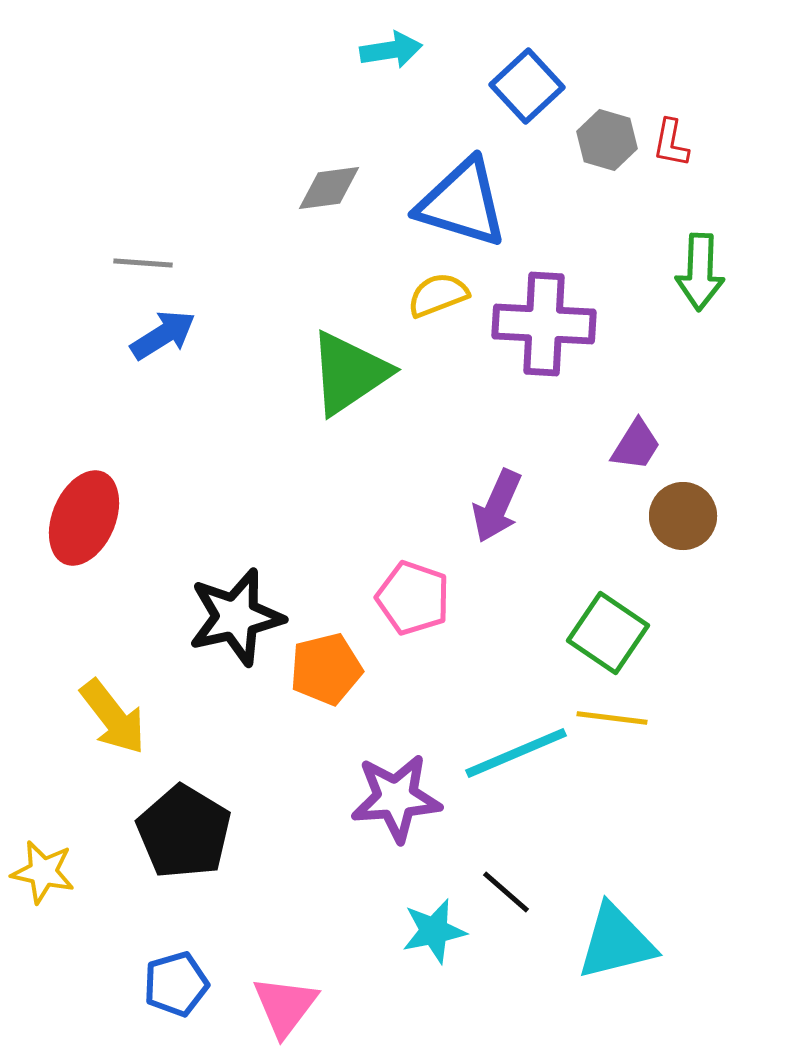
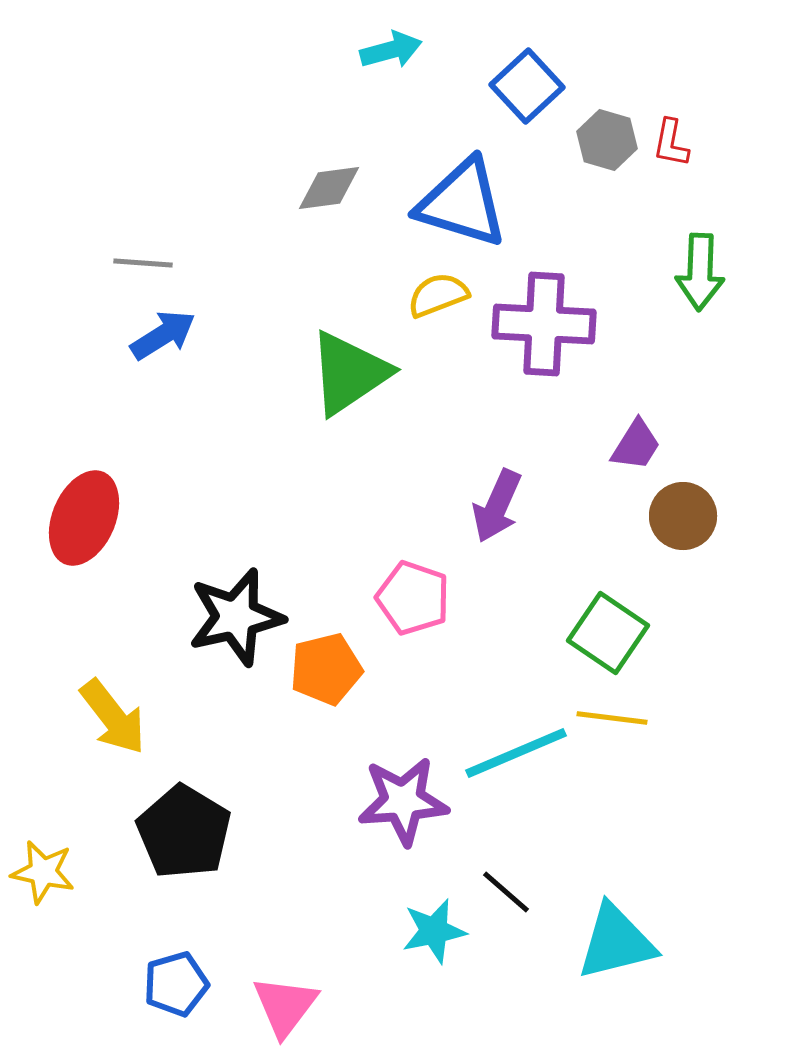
cyan arrow: rotated 6 degrees counterclockwise
purple star: moved 7 px right, 3 px down
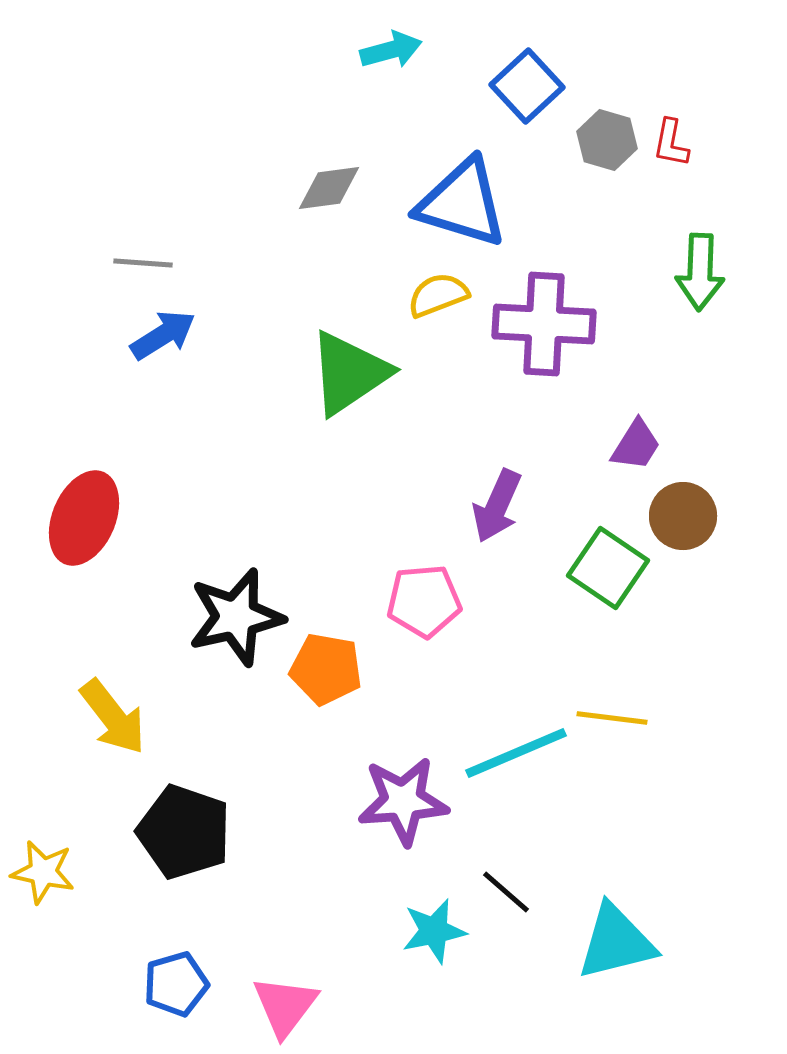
pink pentagon: moved 11 px right, 3 px down; rotated 24 degrees counterclockwise
green square: moved 65 px up
orange pentagon: rotated 24 degrees clockwise
black pentagon: rotated 12 degrees counterclockwise
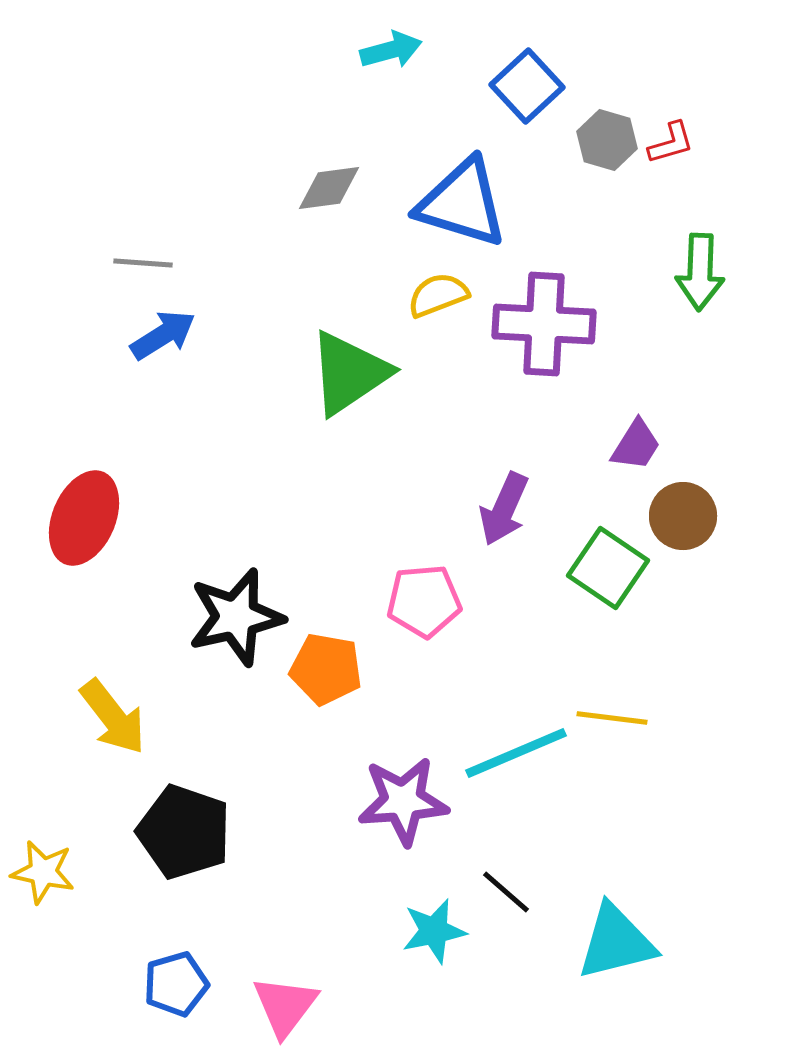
red L-shape: rotated 117 degrees counterclockwise
purple arrow: moved 7 px right, 3 px down
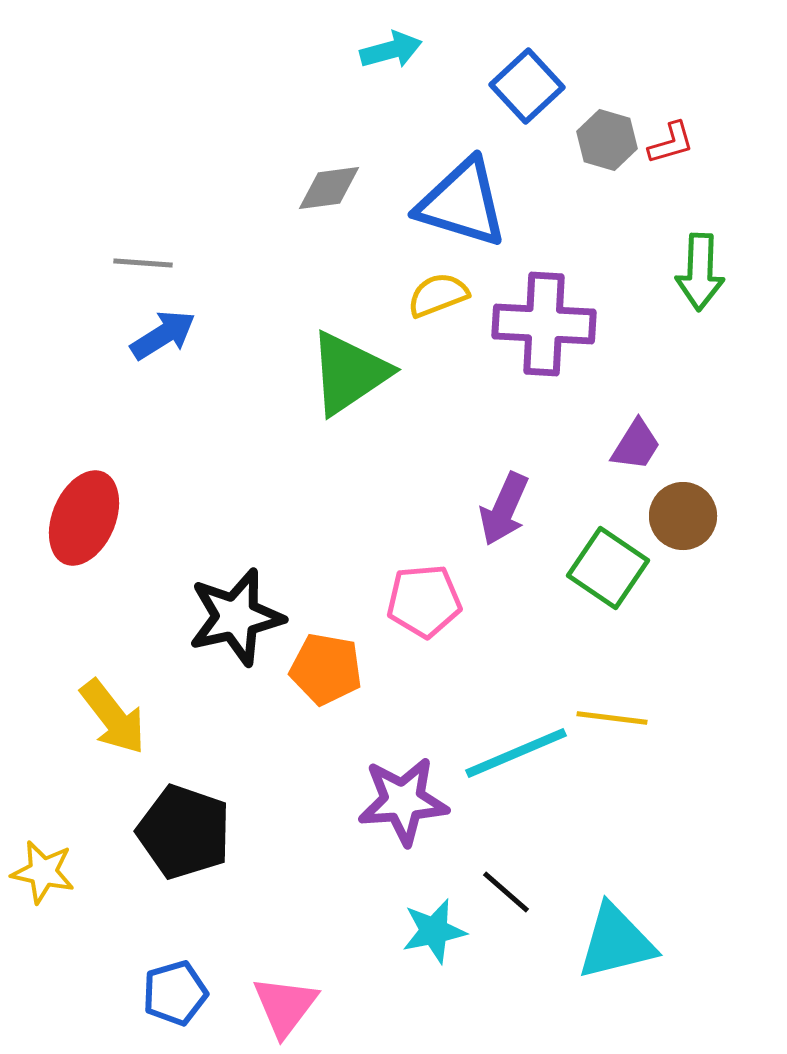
blue pentagon: moved 1 px left, 9 px down
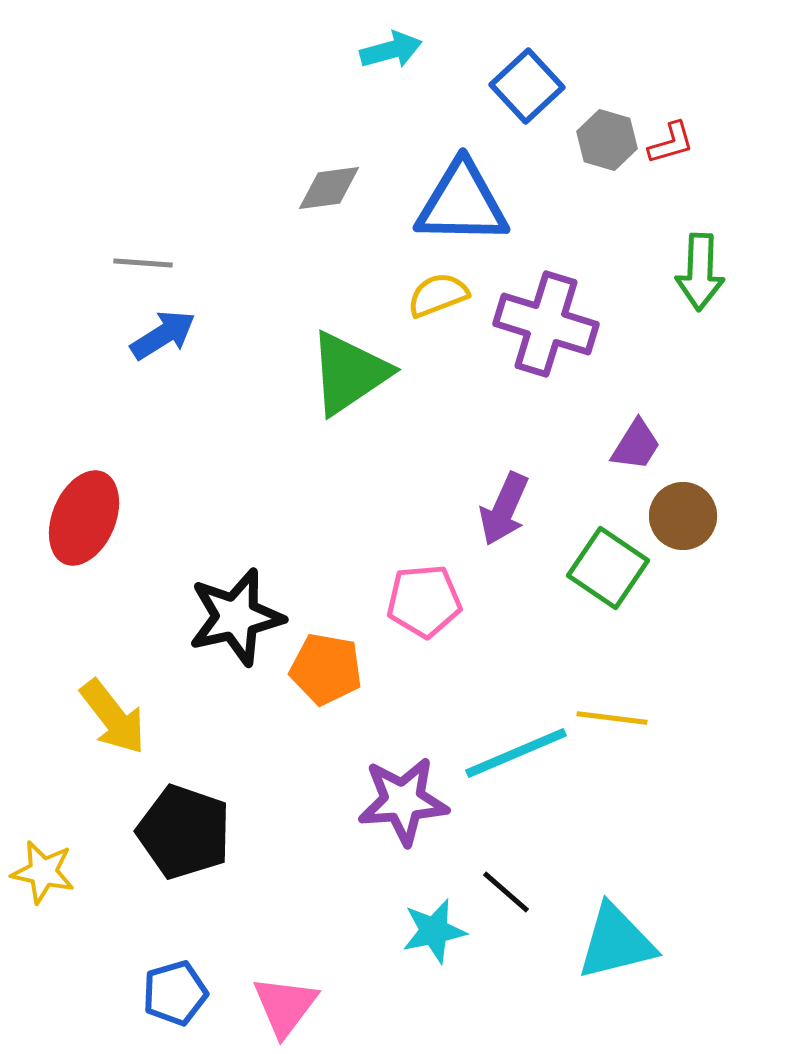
blue triangle: rotated 16 degrees counterclockwise
purple cross: moved 2 px right; rotated 14 degrees clockwise
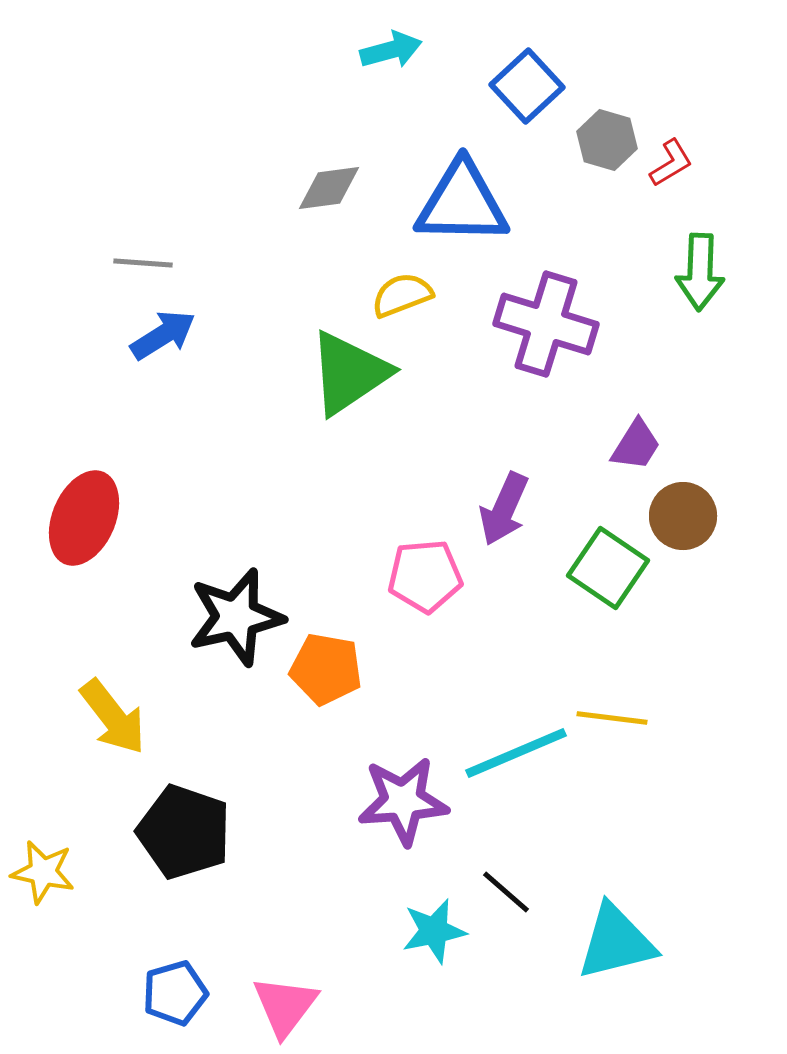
red L-shape: moved 20 px down; rotated 15 degrees counterclockwise
yellow semicircle: moved 36 px left
pink pentagon: moved 1 px right, 25 px up
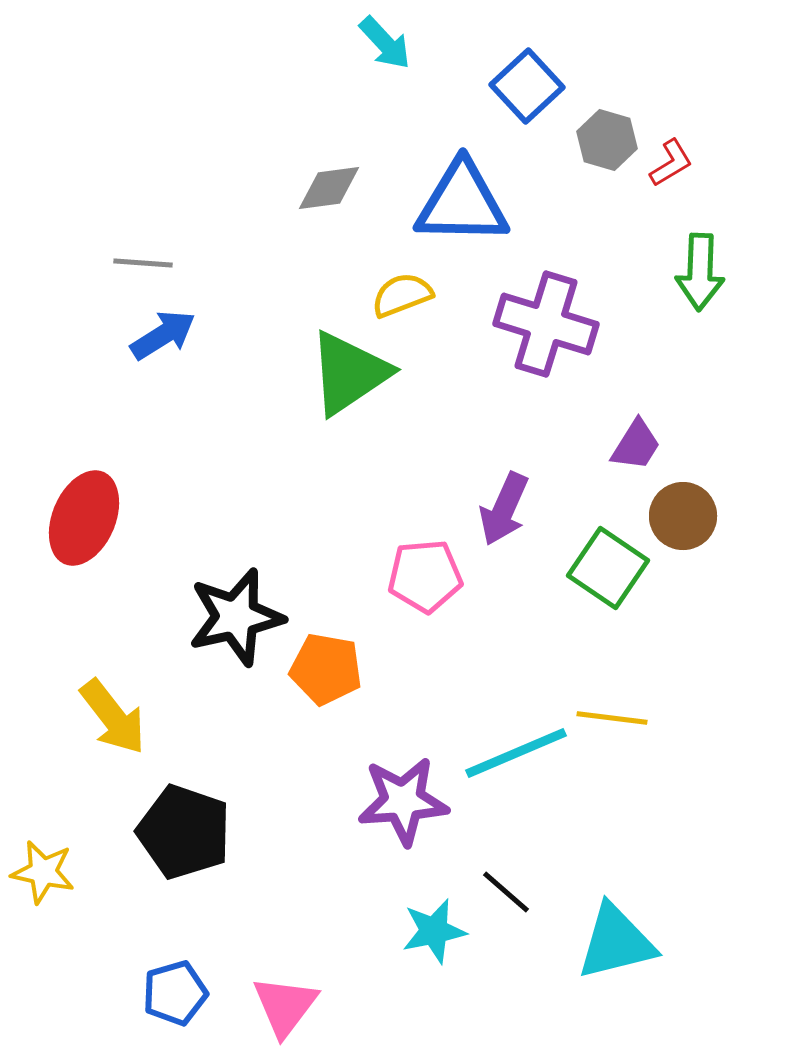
cyan arrow: moved 6 px left, 7 px up; rotated 62 degrees clockwise
